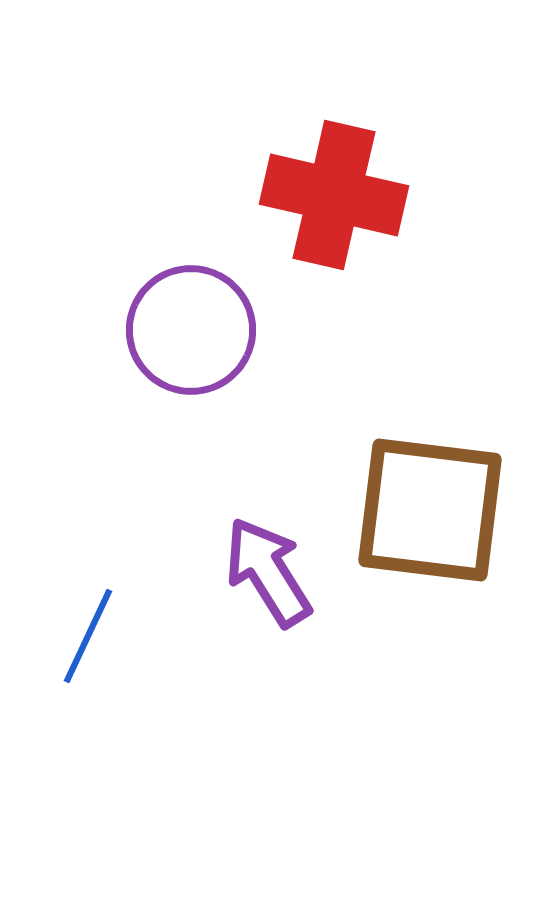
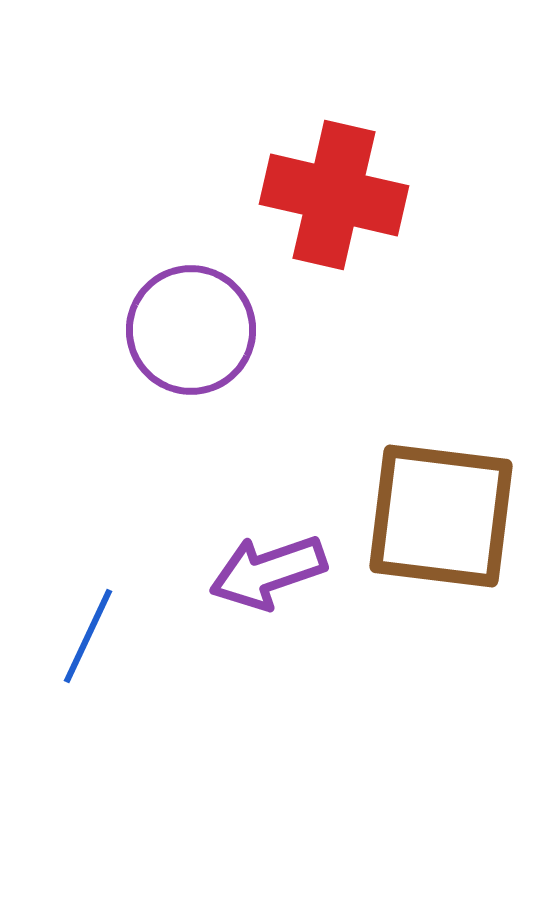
brown square: moved 11 px right, 6 px down
purple arrow: rotated 77 degrees counterclockwise
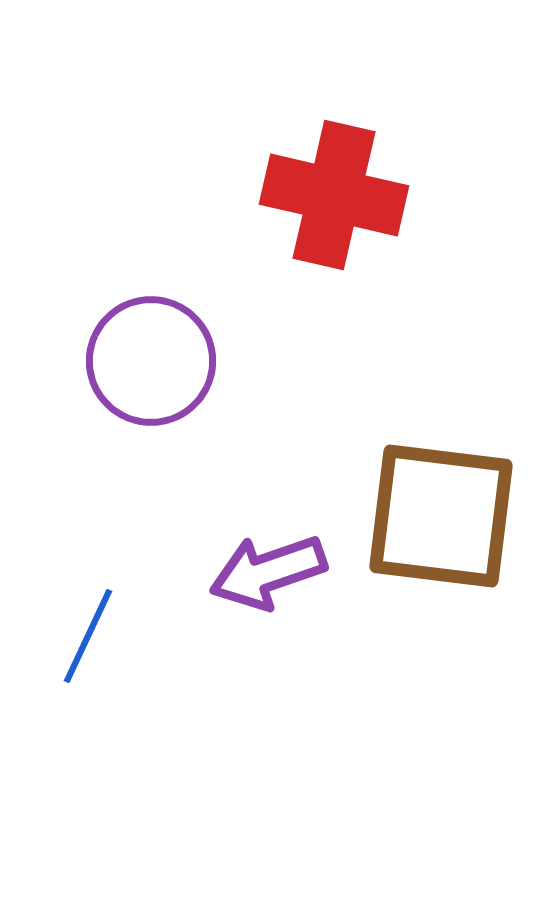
purple circle: moved 40 px left, 31 px down
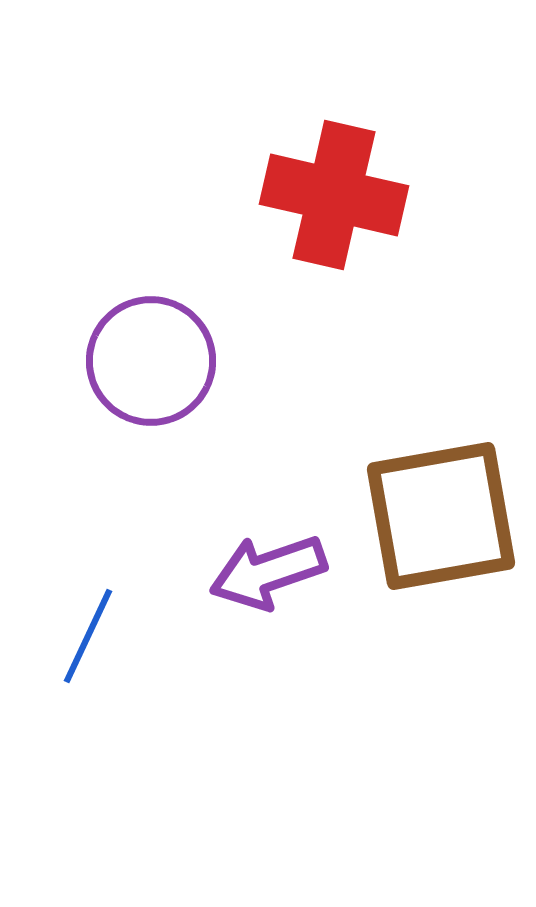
brown square: rotated 17 degrees counterclockwise
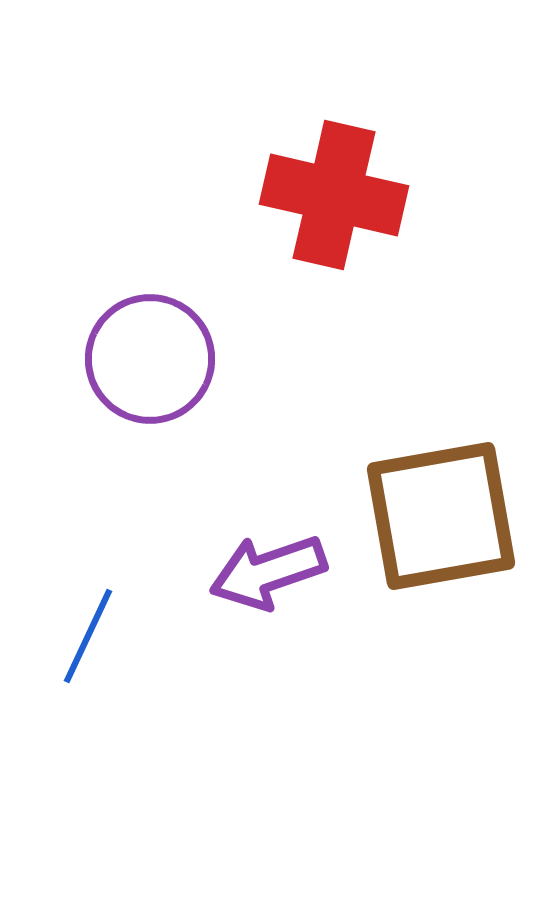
purple circle: moved 1 px left, 2 px up
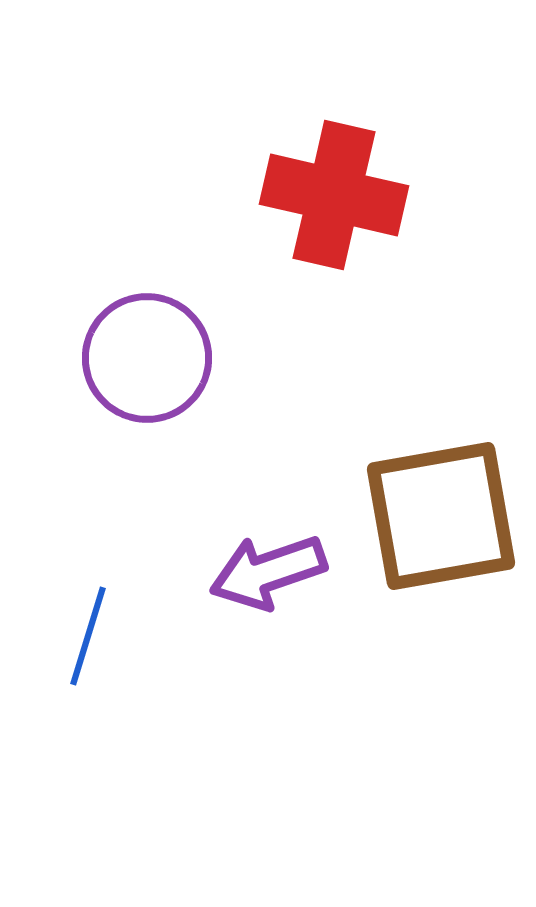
purple circle: moved 3 px left, 1 px up
blue line: rotated 8 degrees counterclockwise
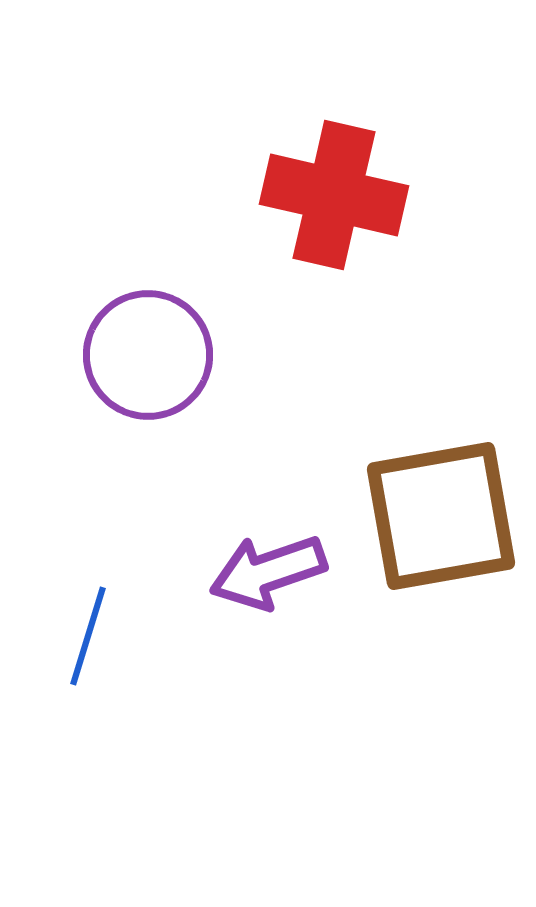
purple circle: moved 1 px right, 3 px up
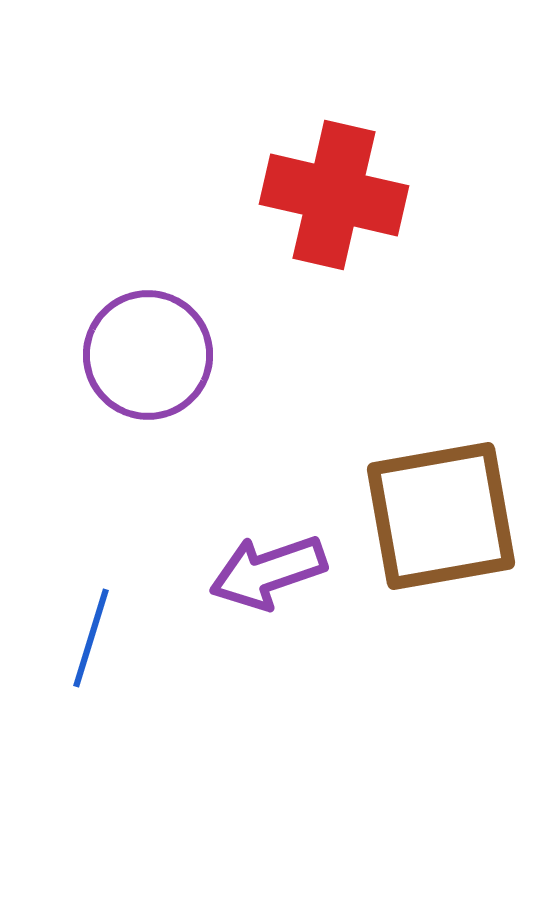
blue line: moved 3 px right, 2 px down
